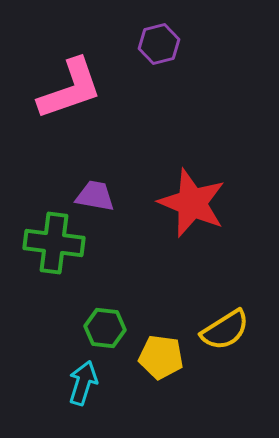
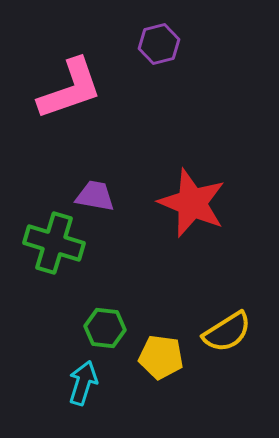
green cross: rotated 10 degrees clockwise
yellow semicircle: moved 2 px right, 2 px down
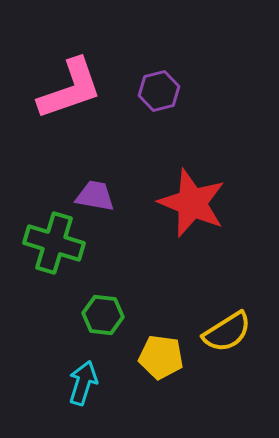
purple hexagon: moved 47 px down
green hexagon: moved 2 px left, 13 px up
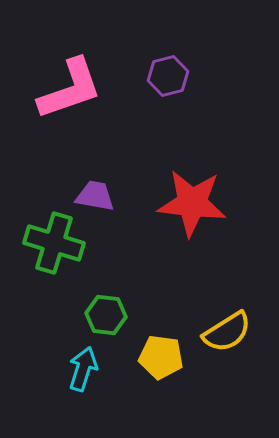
purple hexagon: moved 9 px right, 15 px up
red star: rotated 16 degrees counterclockwise
green hexagon: moved 3 px right
cyan arrow: moved 14 px up
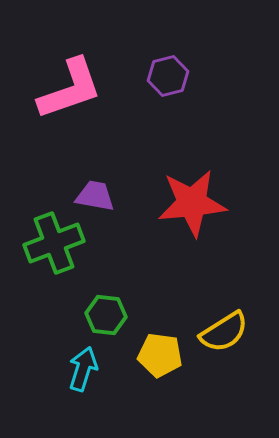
red star: rotated 12 degrees counterclockwise
green cross: rotated 38 degrees counterclockwise
yellow semicircle: moved 3 px left
yellow pentagon: moved 1 px left, 2 px up
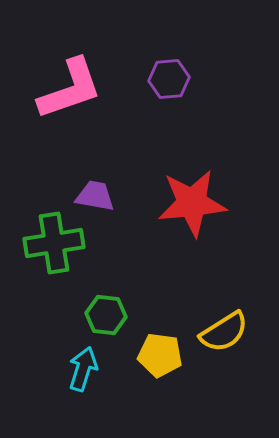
purple hexagon: moved 1 px right, 3 px down; rotated 9 degrees clockwise
green cross: rotated 12 degrees clockwise
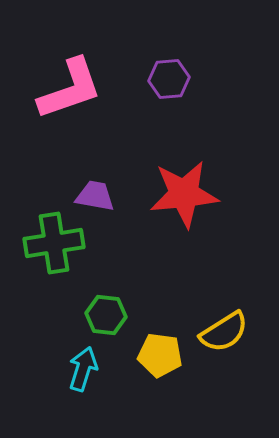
red star: moved 8 px left, 9 px up
